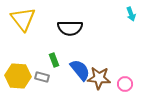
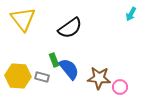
cyan arrow: rotated 48 degrees clockwise
black semicircle: rotated 35 degrees counterclockwise
blue semicircle: moved 11 px left, 1 px up
pink circle: moved 5 px left, 3 px down
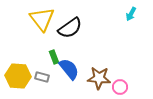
yellow triangle: moved 19 px right
green rectangle: moved 3 px up
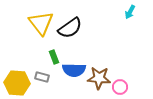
cyan arrow: moved 1 px left, 2 px up
yellow triangle: moved 1 px left, 4 px down
blue semicircle: moved 5 px right, 1 px down; rotated 130 degrees clockwise
yellow hexagon: moved 1 px left, 7 px down
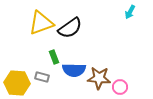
yellow triangle: rotated 48 degrees clockwise
